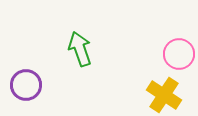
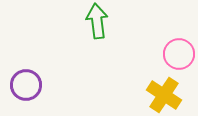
green arrow: moved 17 px right, 28 px up; rotated 12 degrees clockwise
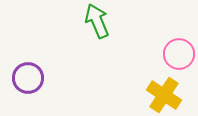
green arrow: rotated 16 degrees counterclockwise
purple circle: moved 2 px right, 7 px up
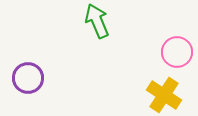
pink circle: moved 2 px left, 2 px up
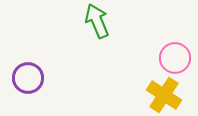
pink circle: moved 2 px left, 6 px down
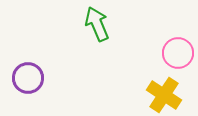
green arrow: moved 3 px down
pink circle: moved 3 px right, 5 px up
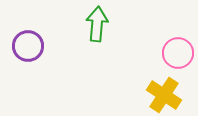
green arrow: rotated 28 degrees clockwise
purple circle: moved 32 px up
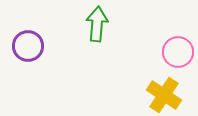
pink circle: moved 1 px up
